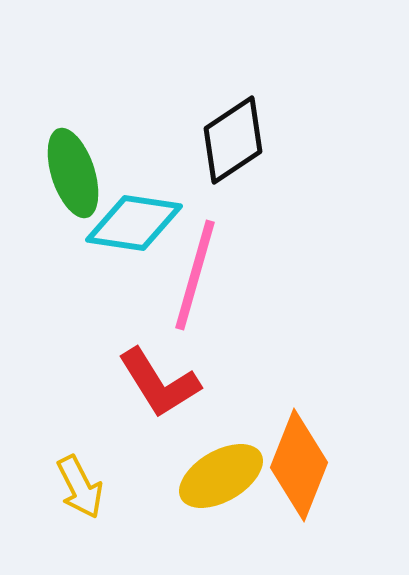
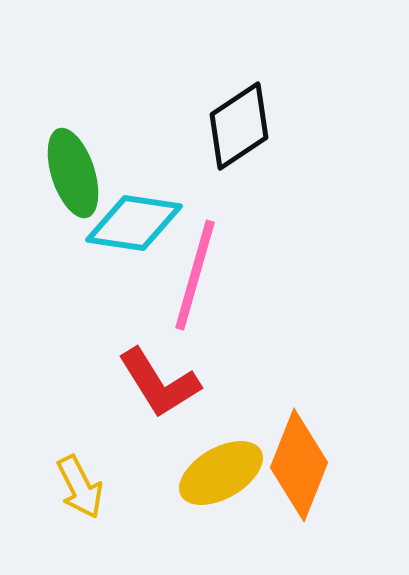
black diamond: moved 6 px right, 14 px up
yellow ellipse: moved 3 px up
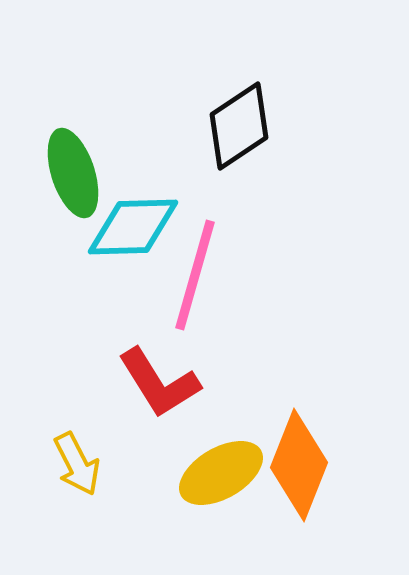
cyan diamond: moved 1 px left, 4 px down; rotated 10 degrees counterclockwise
yellow arrow: moved 3 px left, 23 px up
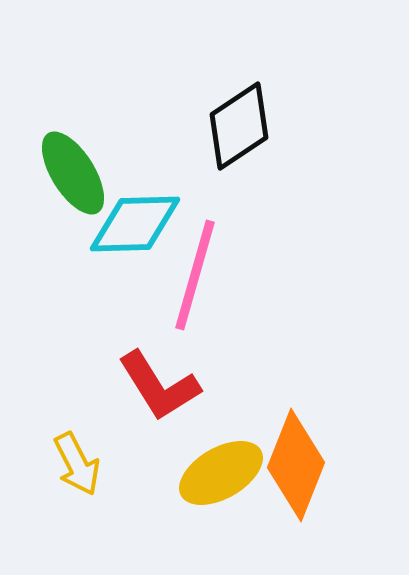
green ellipse: rotated 14 degrees counterclockwise
cyan diamond: moved 2 px right, 3 px up
red L-shape: moved 3 px down
orange diamond: moved 3 px left
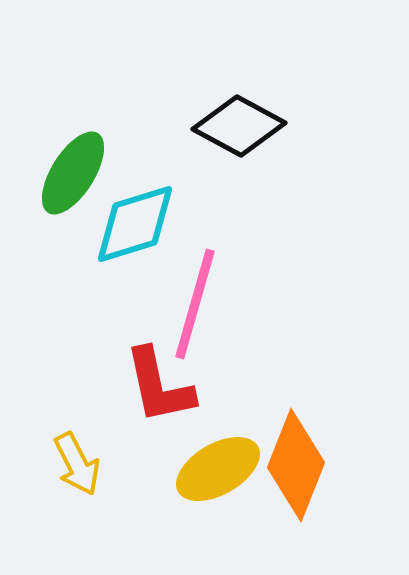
black diamond: rotated 62 degrees clockwise
green ellipse: rotated 64 degrees clockwise
cyan diamond: rotated 16 degrees counterclockwise
pink line: moved 29 px down
red L-shape: rotated 20 degrees clockwise
yellow ellipse: moved 3 px left, 4 px up
